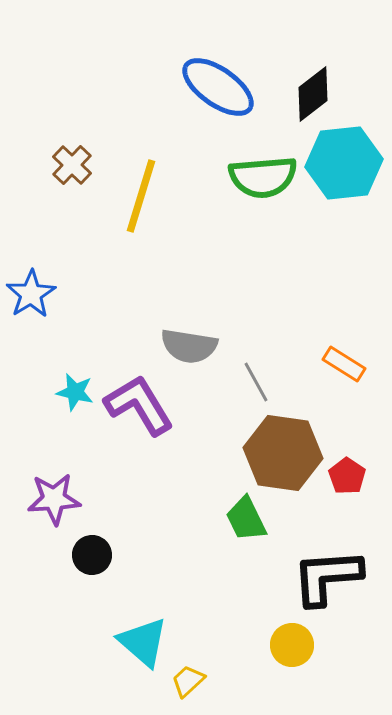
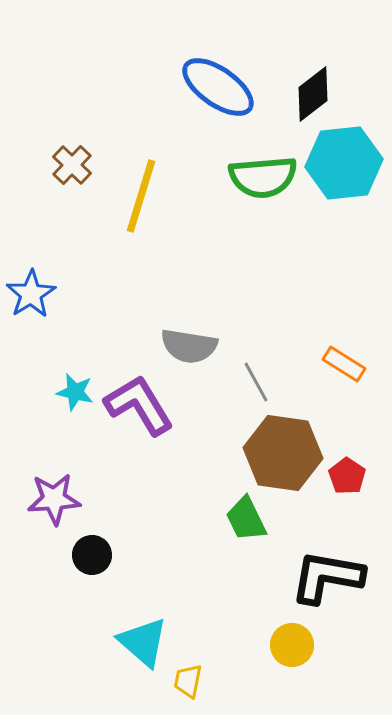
black L-shape: rotated 14 degrees clockwise
yellow trapezoid: rotated 36 degrees counterclockwise
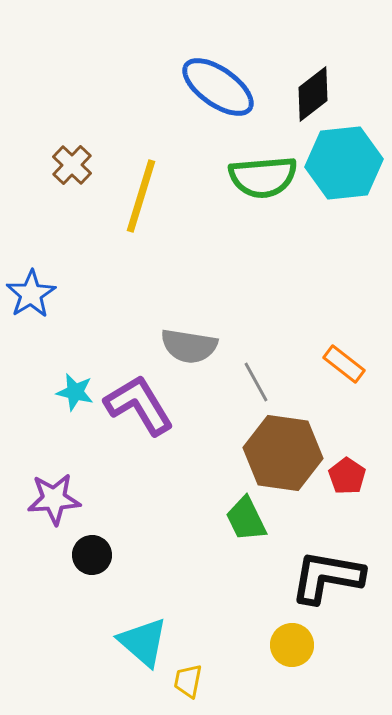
orange rectangle: rotated 6 degrees clockwise
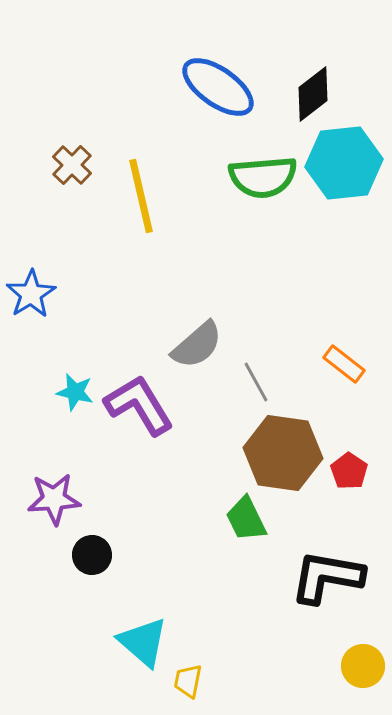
yellow line: rotated 30 degrees counterclockwise
gray semicircle: moved 8 px right, 1 px up; rotated 50 degrees counterclockwise
red pentagon: moved 2 px right, 5 px up
yellow circle: moved 71 px right, 21 px down
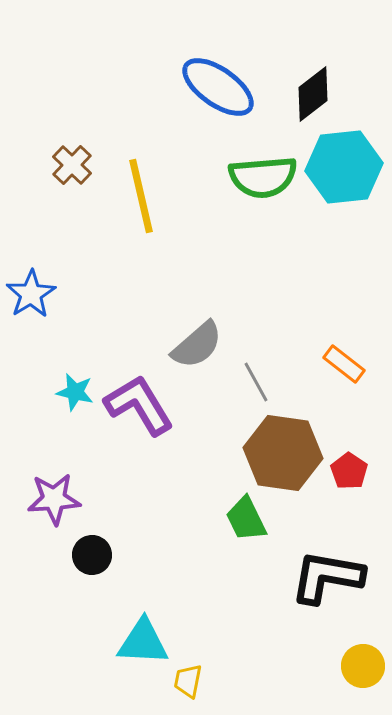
cyan hexagon: moved 4 px down
cyan triangle: rotated 38 degrees counterclockwise
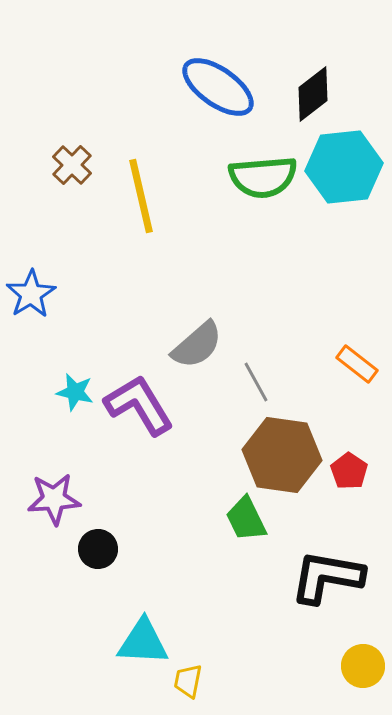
orange rectangle: moved 13 px right
brown hexagon: moved 1 px left, 2 px down
black circle: moved 6 px right, 6 px up
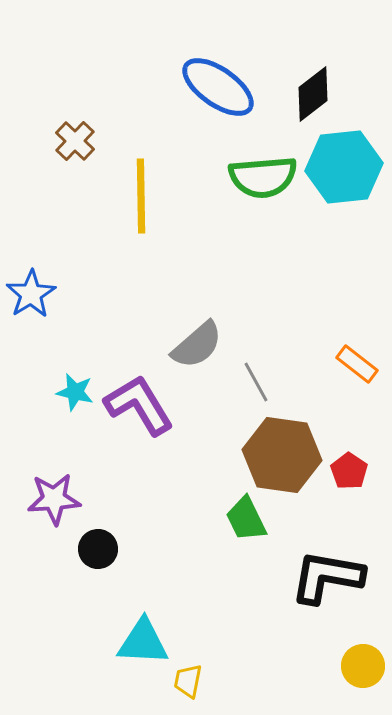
brown cross: moved 3 px right, 24 px up
yellow line: rotated 12 degrees clockwise
